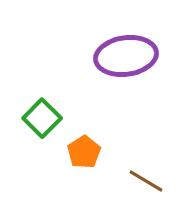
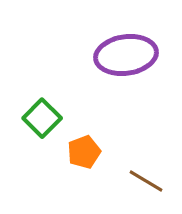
purple ellipse: moved 1 px up
orange pentagon: rotated 12 degrees clockwise
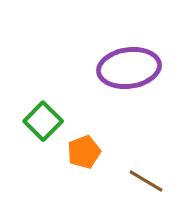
purple ellipse: moved 3 px right, 13 px down
green square: moved 1 px right, 3 px down
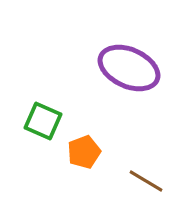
purple ellipse: rotated 32 degrees clockwise
green square: rotated 21 degrees counterclockwise
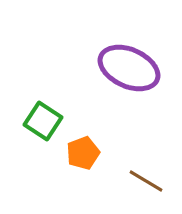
green square: rotated 9 degrees clockwise
orange pentagon: moved 1 px left, 1 px down
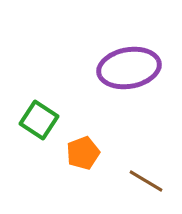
purple ellipse: rotated 34 degrees counterclockwise
green square: moved 4 px left, 1 px up
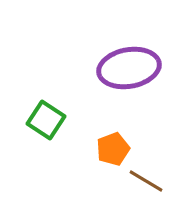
green square: moved 7 px right
orange pentagon: moved 30 px right, 4 px up
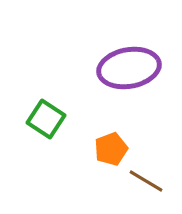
green square: moved 1 px up
orange pentagon: moved 2 px left
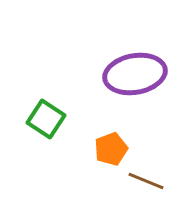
purple ellipse: moved 6 px right, 6 px down
brown line: rotated 9 degrees counterclockwise
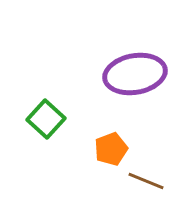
green square: rotated 9 degrees clockwise
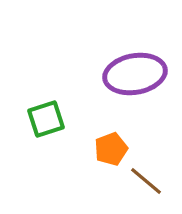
green square: rotated 30 degrees clockwise
brown line: rotated 18 degrees clockwise
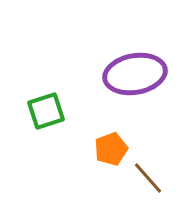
green square: moved 8 px up
brown line: moved 2 px right, 3 px up; rotated 9 degrees clockwise
